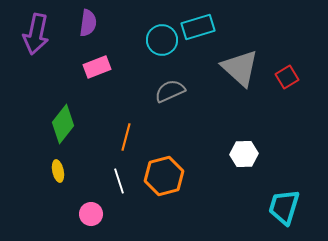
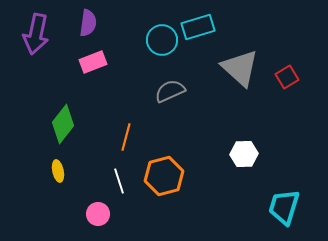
pink rectangle: moved 4 px left, 5 px up
pink circle: moved 7 px right
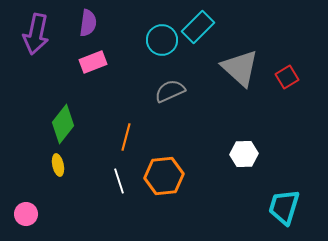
cyan rectangle: rotated 28 degrees counterclockwise
yellow ellipse: moved 6 px up
orange hexagon: rotated 9 degrees clockwise
pink circle: moved 72 px left
